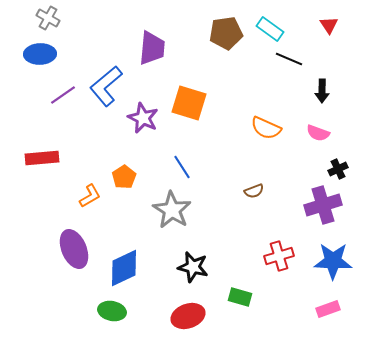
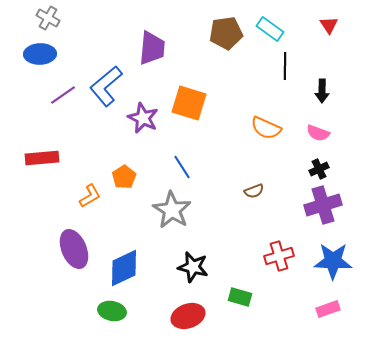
black line: moved 4 px left, 7 px down; rotated 68 degrees clockwise
black cross: moved 19 px left
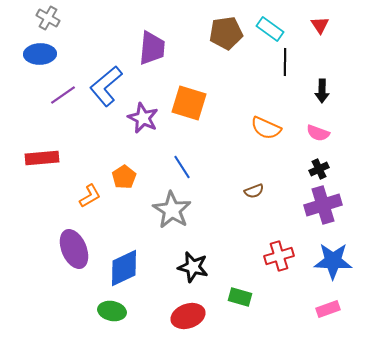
red triangle: moved 9 px left
black line: moved 4 px up
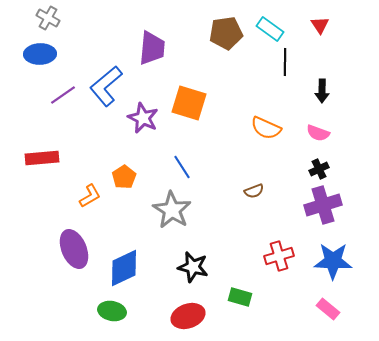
pink rectangle: rotated 60 degrees clockwise
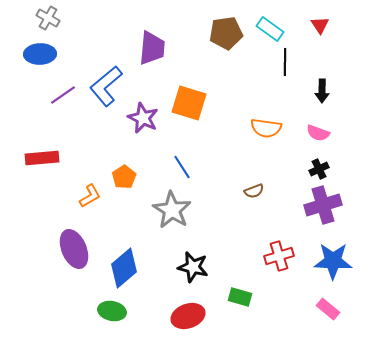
orange semicircle: rotated 16 degrees counterclockwise
blue diamond: rotated 15 degrees counterclockwise
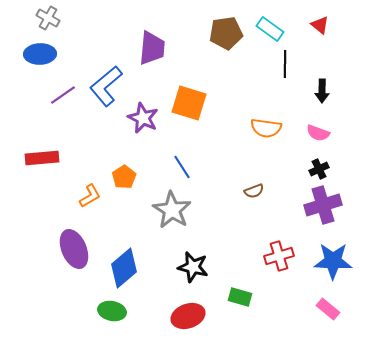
red triangle: rotated 18 degrees counterclockwise
black line: moved 2 px down
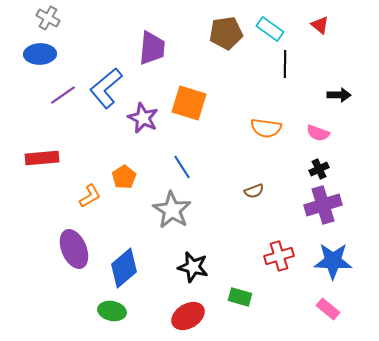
blue L-shape: moved 2 px down
black arrow: moved 17 px right, 4 px down; rotated 90 degrees counterclockwise
red ellipse: rotated 12 degrees counterclockwise
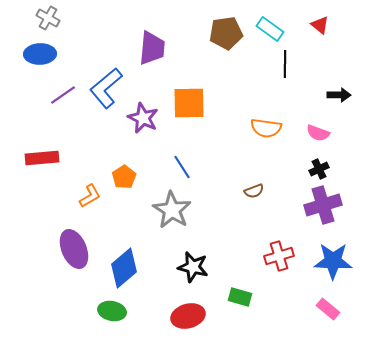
orange square: rotated 18 degrees counterclockwise
red ellipse: rotated 16 degrees clockwise
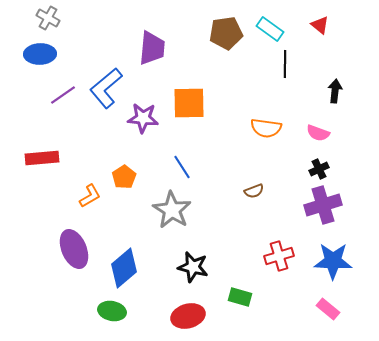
black arrow: moved 4 px left, 4 px up; rotated 85 degrees counterclockwise
purple star: rotated 20 degrees counterclockwise
